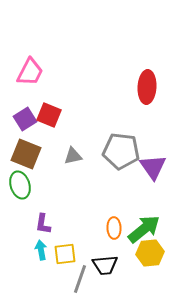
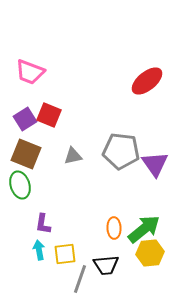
pink trapezoid: rotated 84 degrees clockwise
red ellipse: moved 6 px up; rotated 48 degrees clockwise
purple triangle: moved 2 px right, 3 px up
cyan arrow: moved 2 px left
black trapezoid: moved 1 px right
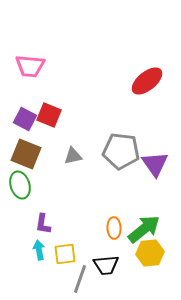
pink trapezoid: moved 6 px up; rotated 16 degrees counterclockwise
purple square: rotated 30 degrees counterclockwise
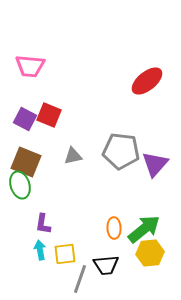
brown square: moved 8 px down
purple triangle: rotated 16 degrees clockwise
cyan arrow: moved 1 px right
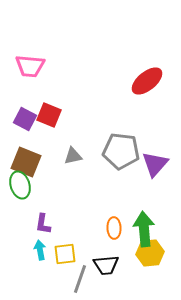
green arrow: rotated 56 degrees counterclockwise
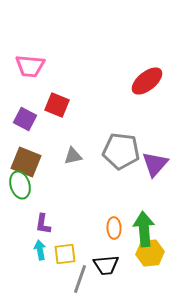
red square: moved 8 px right, 10 px up
